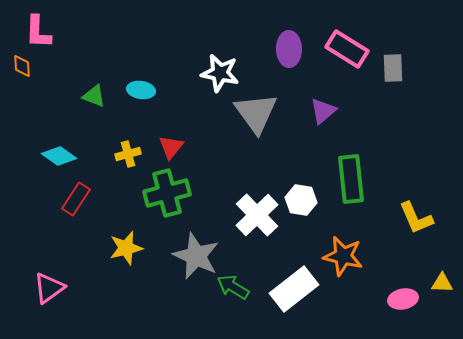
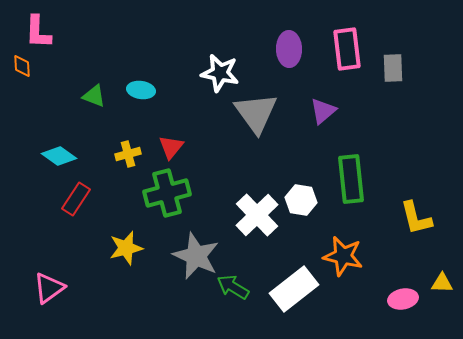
pink rectangle: rotated 51 degrees clockwise
yellow L-shape: rotated 9 degrees clockwise
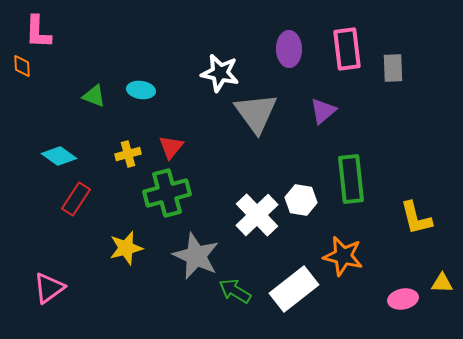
green arrow: moved 2 px right, 4 px down
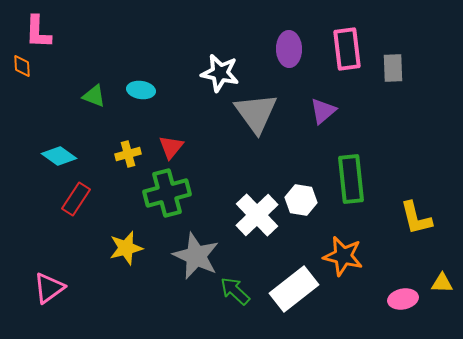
green arrow: rotated 12 degrees clockwise
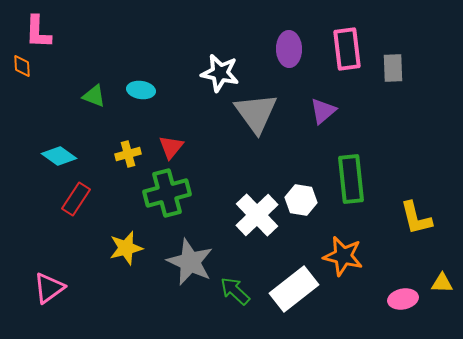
gray star: moved 6 px left, 6 px down
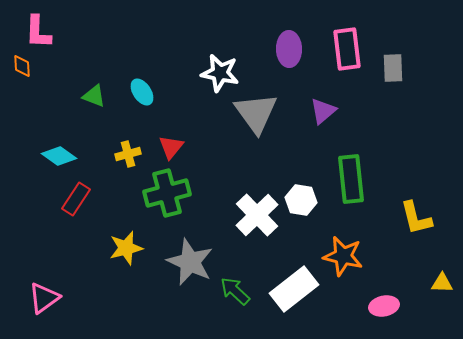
cyan ellipse: moved 1 px right, 2 px down; rotated 48 degrees clockwise
pink triangle: moved 5 px left, 10 px down
pink ellipse: moved 19 px left, 7 px down
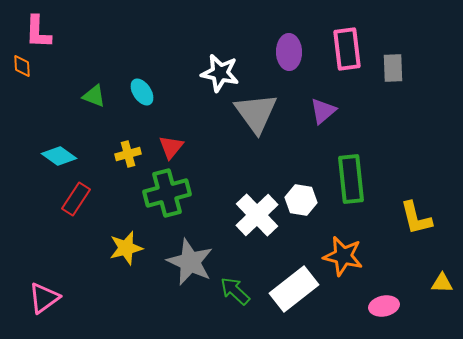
purple ellipse: moved 3 px down
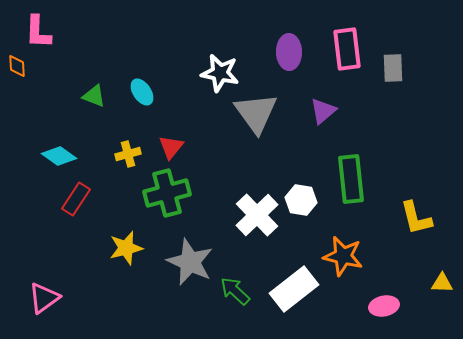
orange diamond: moved 5 px left
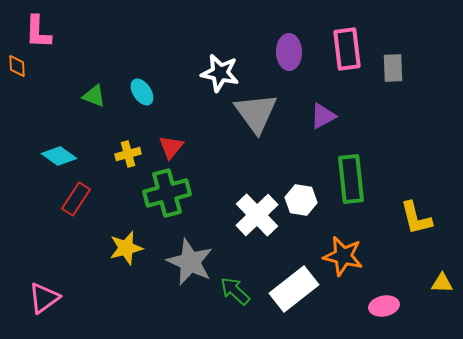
purple triangle: moved 5 px down; rotated 12 degrees clockwise
